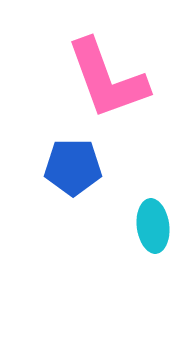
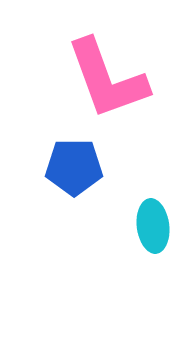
blue pentagon: moved 1 px right
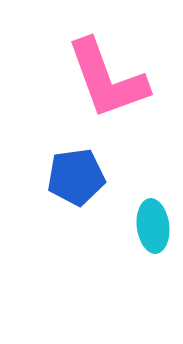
blue pentagon: moved 2 px right, 10 px down; rotated 8 degrees counterclockwise
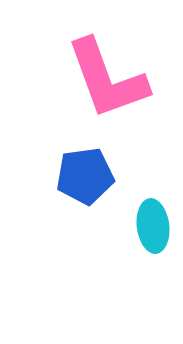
blue pentagon: moved 9 px right, 1 px up
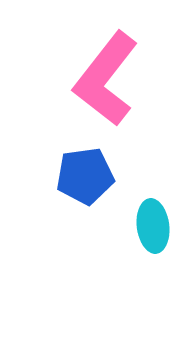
pink L-shape: moved 1 px left; rotated 58 degrees clockwise
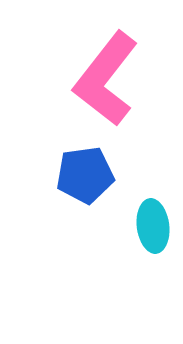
blue pentagon: moved 1 px up
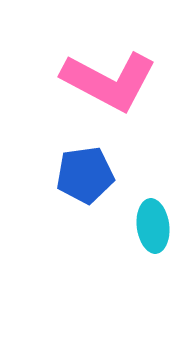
pink L-shape: moved 3 px right, 2 px down; rotated 100 degrees counterclockwise
